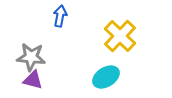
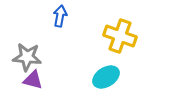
yellow cross: rotated 24 degrees counterclockwise
gray star: moved 4 px left
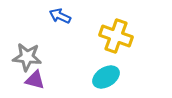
blue arrow: rotated 75 degrees counterclockwise
yellow cross: moved 4 px left
purple triangle: moved 2 px right
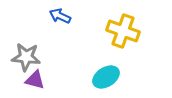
yellow cross: moved 7 px right, 5 px up
gray star: moved 1 px left
